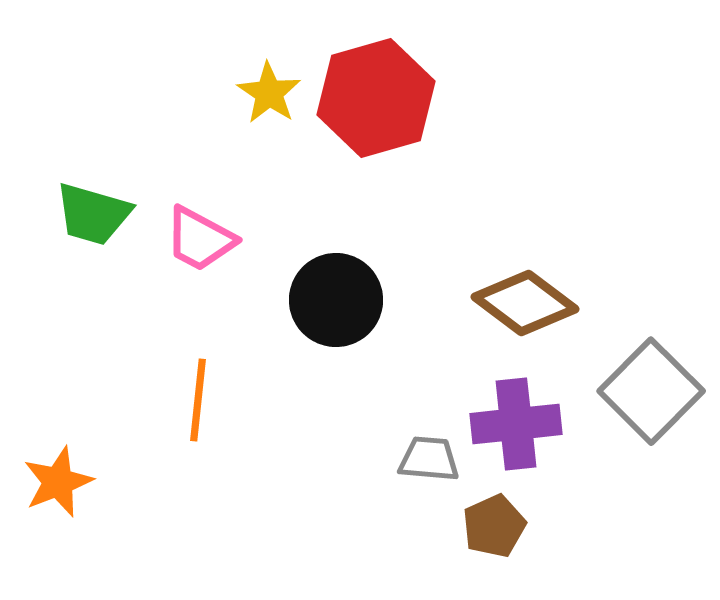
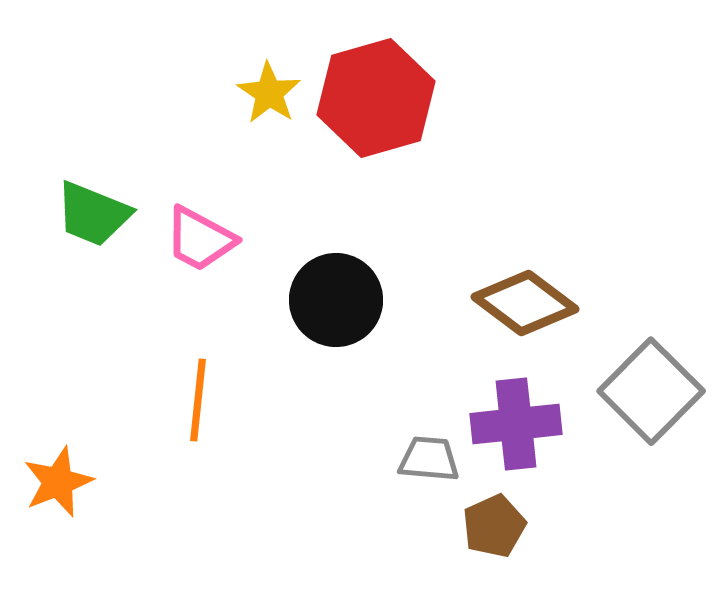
green trapezoid: rotated 6 degrees clockwise
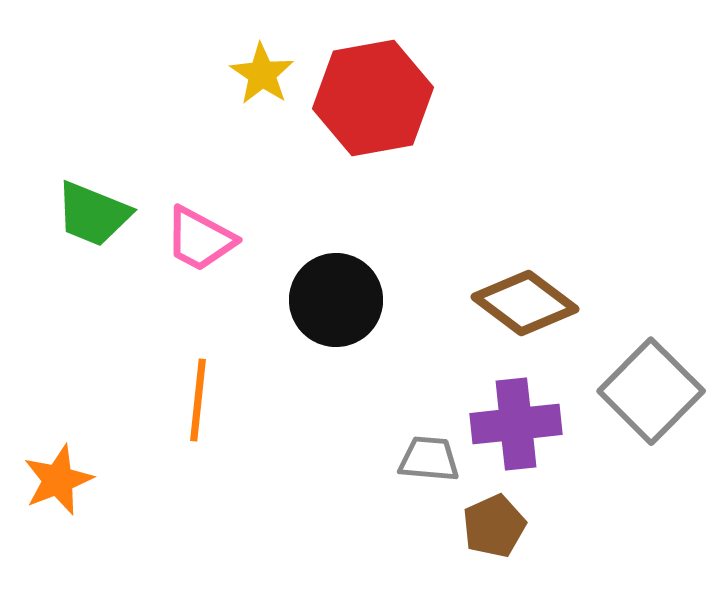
yellow star: moved 7 px left, 19 px up
red hexagon: moved 3 px left; rotated 6 degrees clockwise
orange star: moved 2 px up
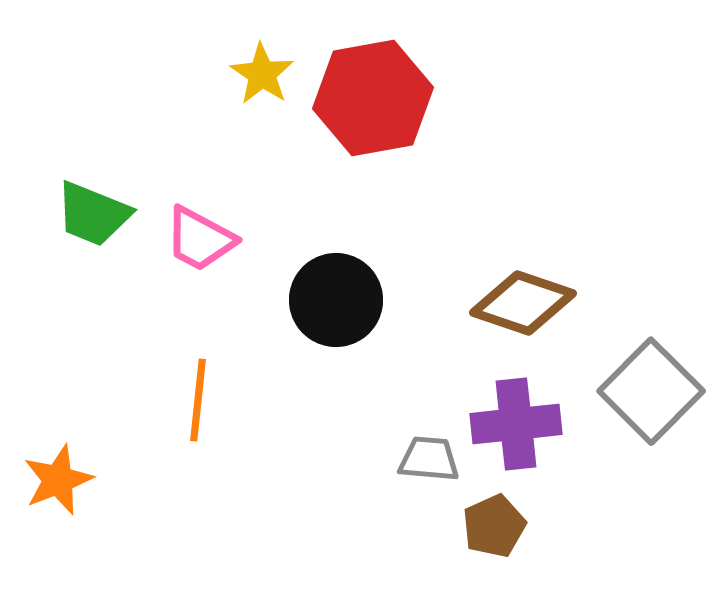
brown diamond: moved 2 px left; rotated 18 degrees counterclockwise
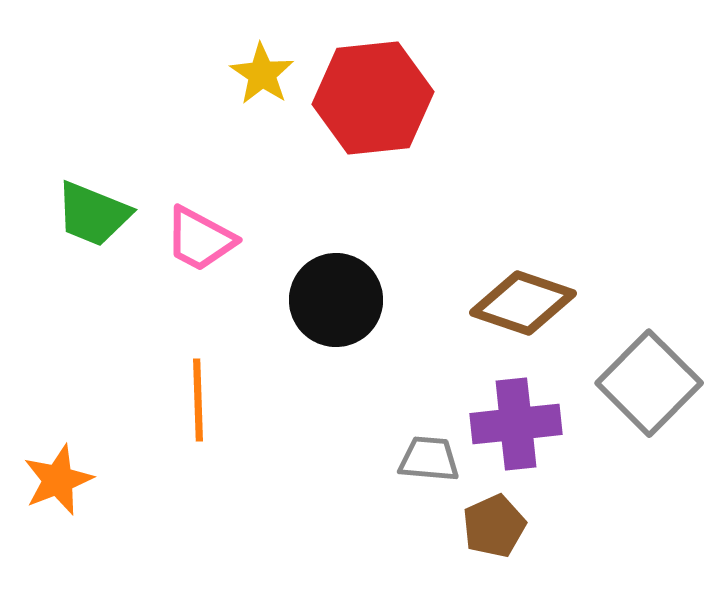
red hexagon: rotated 4 degrees clockwise
gray square: moved 2 px left, 8 px up
orange line: rotated 8 degrees counterclockwise
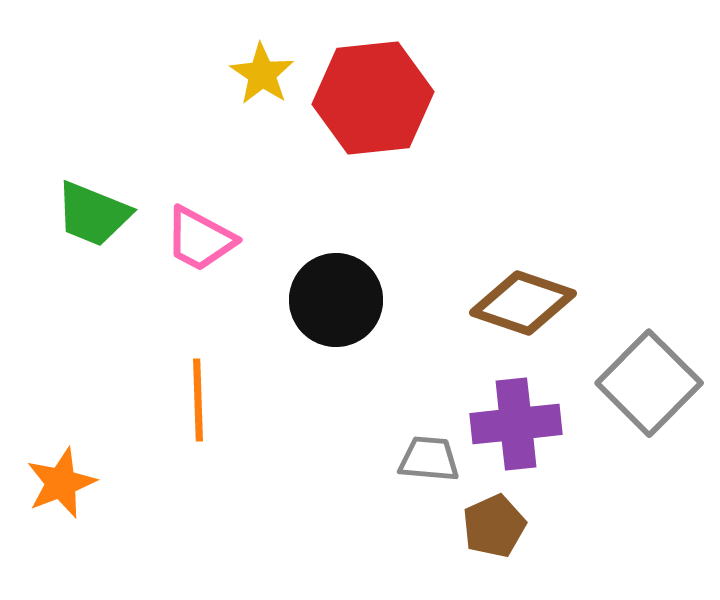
orange star: moved 3 px right, 3 px down
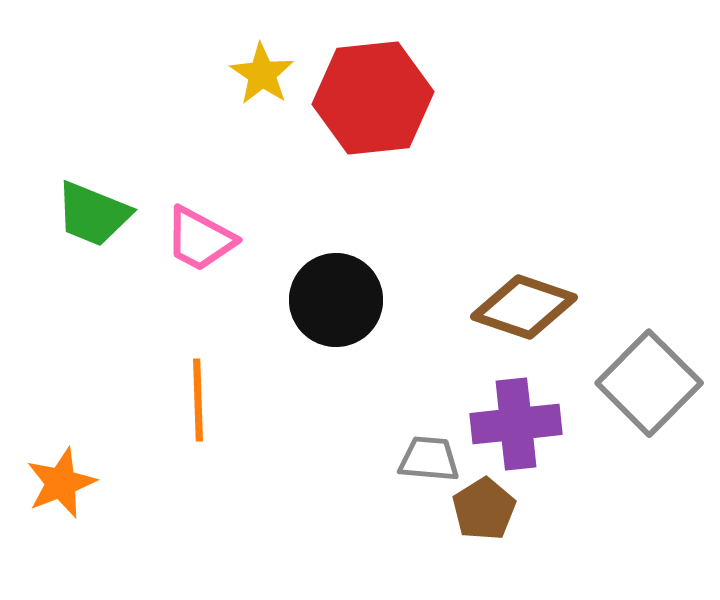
brown diamond: moved 1 px right, 4 px down
brown pentagon: moved 10 px left, 17 px up; rotated 8 degrees counterclockwise
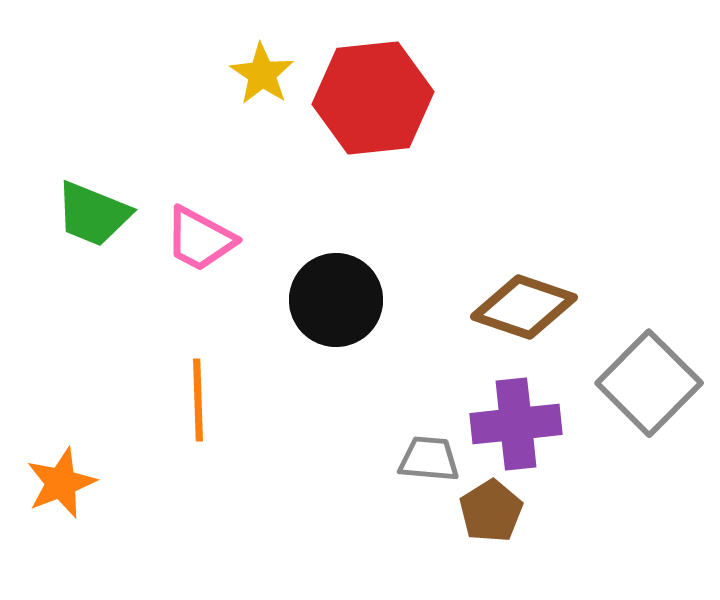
brown pentagon: moved 7 px right, 2 px down
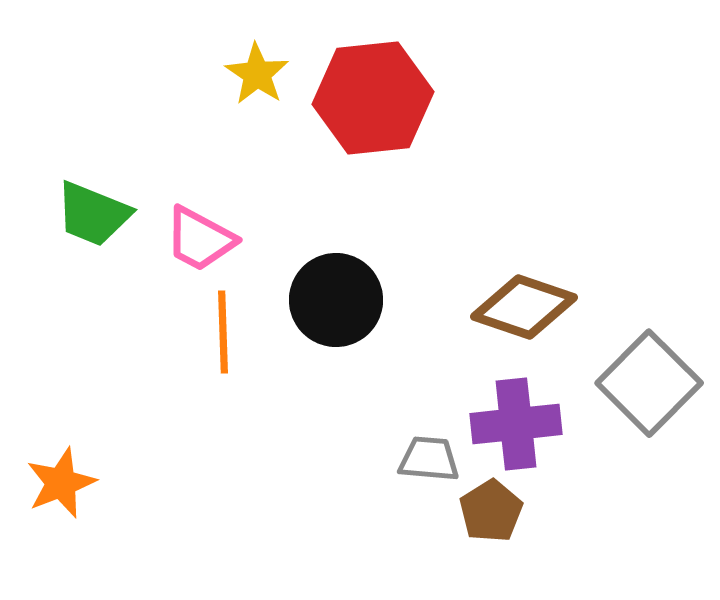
yellow star: moved 5 px left
orange line: moved 25 px right, 68 px up
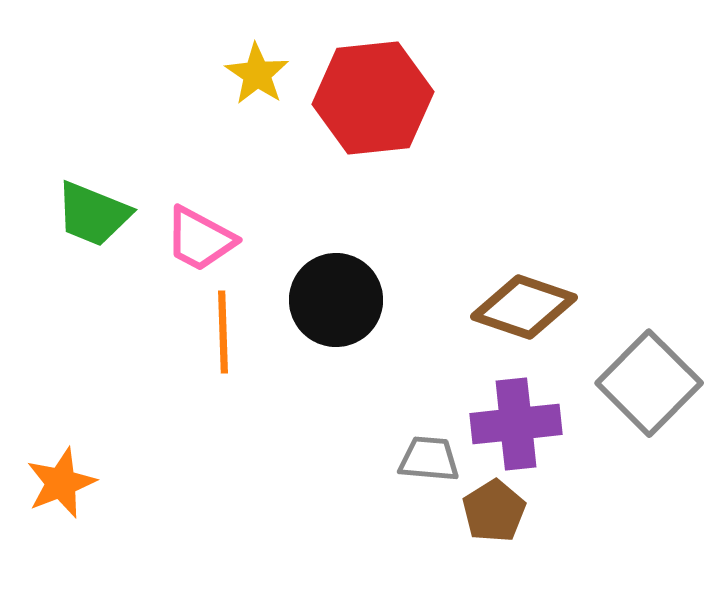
brown pentagon: moved 3 px right
